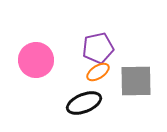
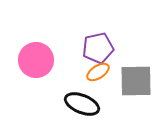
black ellipse: moved 2 px left, 1 px down; rotated 44 degrees clockwise
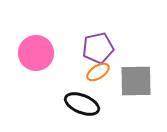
pink circle: moved 7 px up
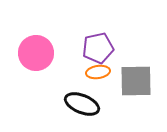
orange ellipse: rotated 25 degrees clockwise
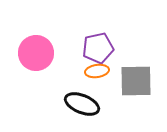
orange ellipse: moved 1 px left, 1 px up
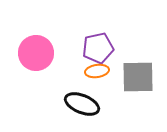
gray square: moved 2 px right, 4 px up
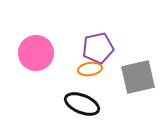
orange ellipse: moved 7 px left, 2 px up
gray square: rotated 12 degrees counterclockwise
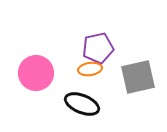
pink circle: moved 20 px down
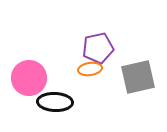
pink circle: moved 7 px left, 5 px down
black ellipse: moved 27 px left, 2 px up; rotated 20 degrees counterclockwise
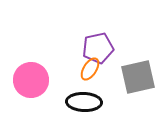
orange ellipse: rotated 50 degrees counterclockwise
pink circle: moved 2 px right, 2 px down
black ellipse: moved 29 px right
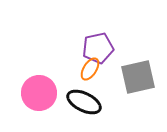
pink circle: moved 8 px right, 13 px down
black ellipse: rotated 24 degrees clockwise
